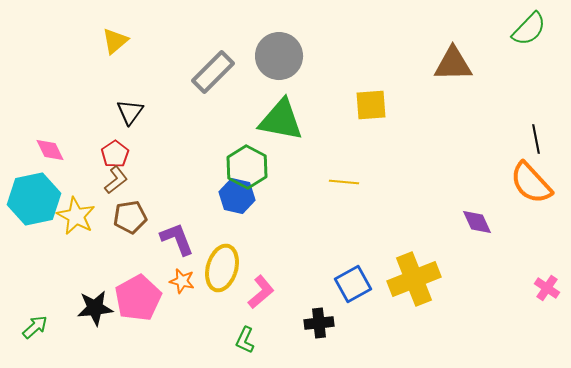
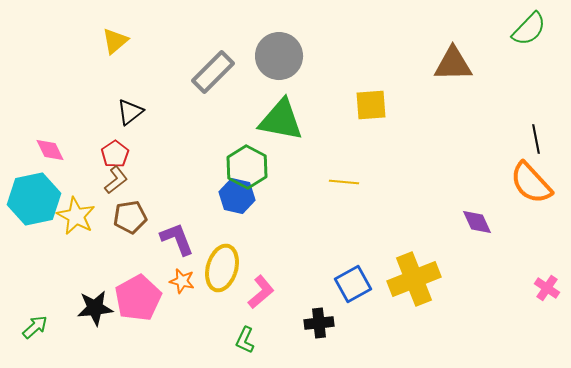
black triangle: rotated 16 degrees clockwise
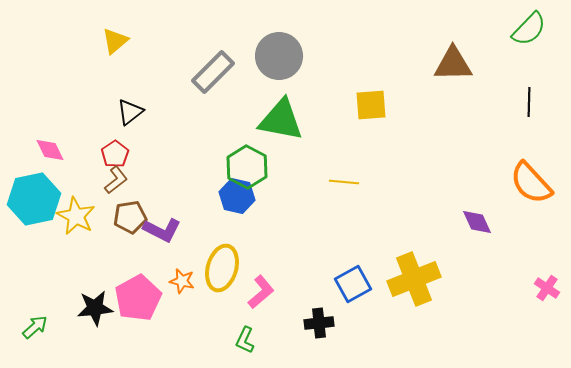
black line: moved 7 px left, 37 px up; rotated 12 degrees clockwise
purple L-shape: moved 15 px left, 9 px up; rotated 138 degrees clockwise
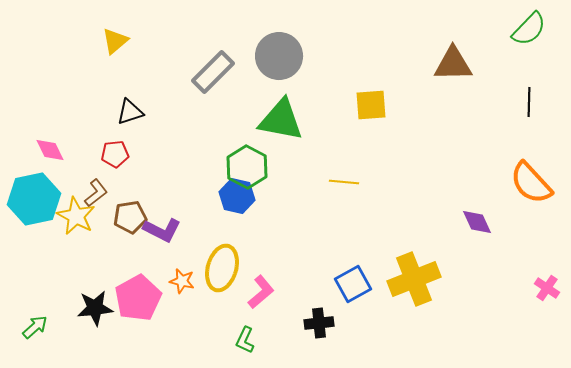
black triangle: rotated 20 degrees clockwise
red pentagon: rotated 28 degrees clockwise
brown L-shape: moved 20 px left, 13 px down
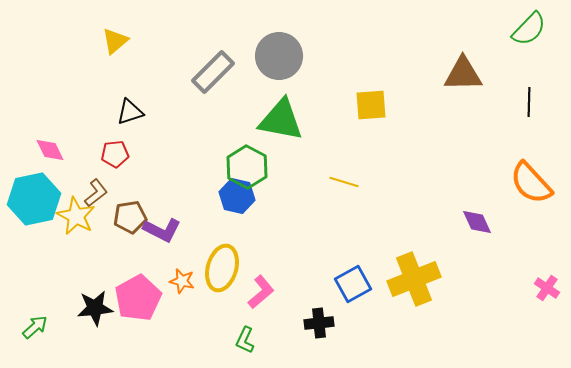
brown triangle: moved 10 px right, 10 px down
yellow line: rotated 12 degrees clockwise
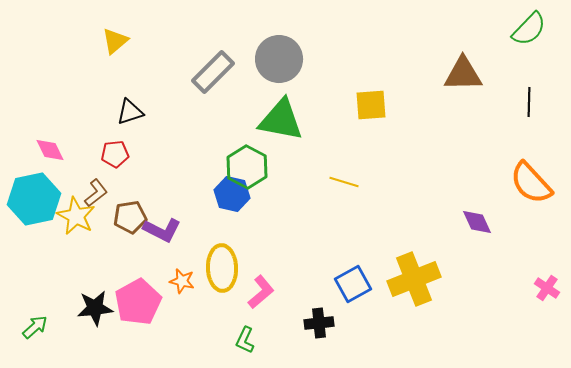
gray circle: moved 3 px down
blue hexagon: moved 5 px left, 2 px up
yellow ellipse: rotated 18 degrees counterclockwise
pink pentagon: moved 4 px down
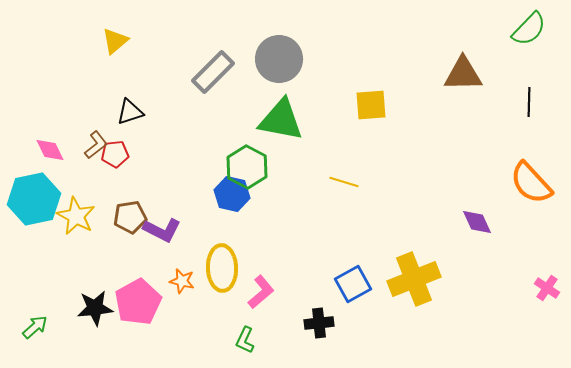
brown L-shape: moved 48 px up
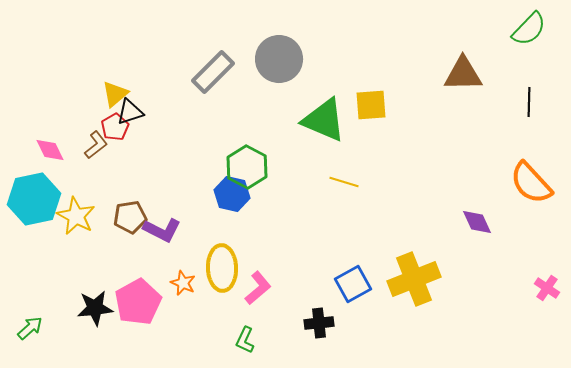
yellow triangle: moved 53 px down
green triangle: moved 43 px right; rotated 12 degrees clockwise
red pentagon: moved 27 px up; rotated 24 degrees counterclockwise
orange star: moved 1 px right, 2 px down; rotated 10 degrees clockwise
pink L-shape: moved 3 px left, 4 px up
green arrow: moved 5 px left, 1 px down
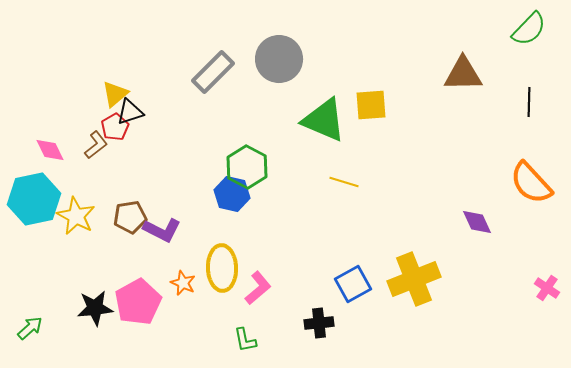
green L-shape: rotated 36 degrees counterclockwise
